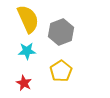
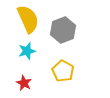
gray hexagon: moved 2 px right, 2 px up
cyan star: rotated 12 degrees counterclockwise
yellow pentagon: moved 2 px right; rotated 10 degrees counterclockwise
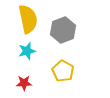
yellow semicircle: rotated 12 degrees clockwise
red star: rotated 28 degrees counterclockwise
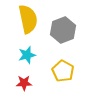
cyan star: moved 4 px down
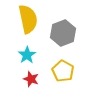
gray hexagon: moved 3 px down
cyan star: rotated 18 degrees counterclockwise
red star: moved 7 px right, 4 px up; rotated 21 degrees clockwise
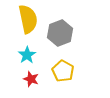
gray hexagon: moved 3 px left
